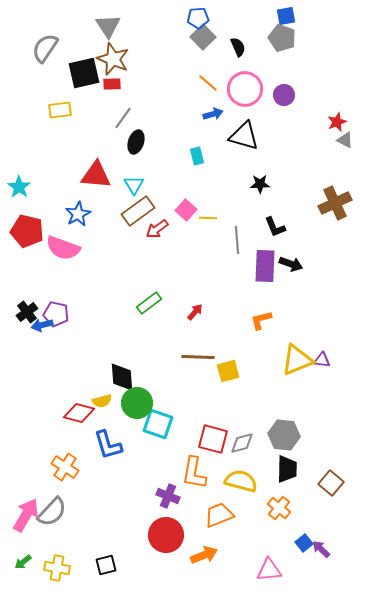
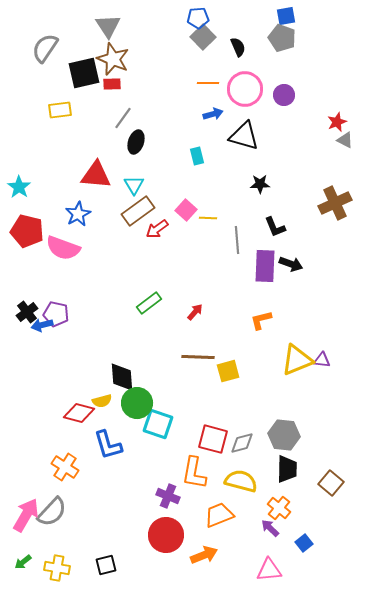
orange line at (208, 83): rotated 40 degrees counterclockwise
purple arrow at (321, 549): moved 51 px left, 21 px up
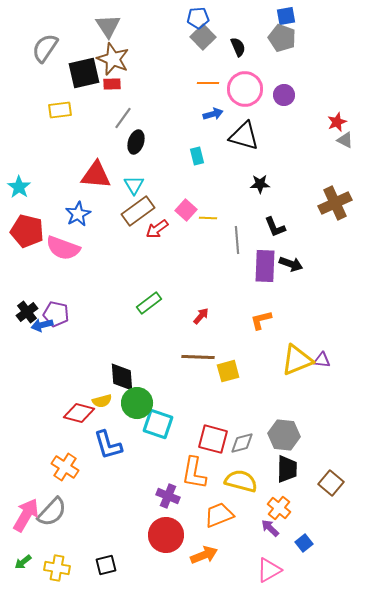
red arrow at (195, 312): moved 6 px right, 4 px down
pink triangle at (269, 570): rotated 24 degrees counterclockwise
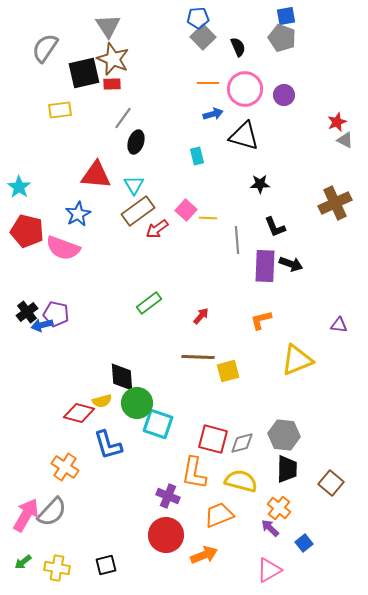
purple triangle at (322, 360): moved 17 px right, 35 px up
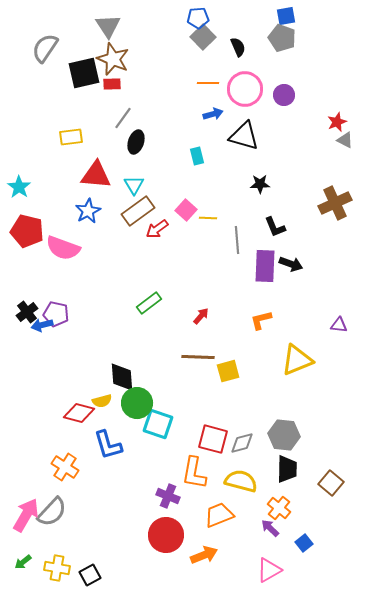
yellow rectangle at (60, 110): moved 11 px right, 27 px down
blue star at (78, 214): moved 10 px right, 3 px up
black square at (106, 565): moved 16 px left, 10 px down; rotated 15 degrees counterclockwise
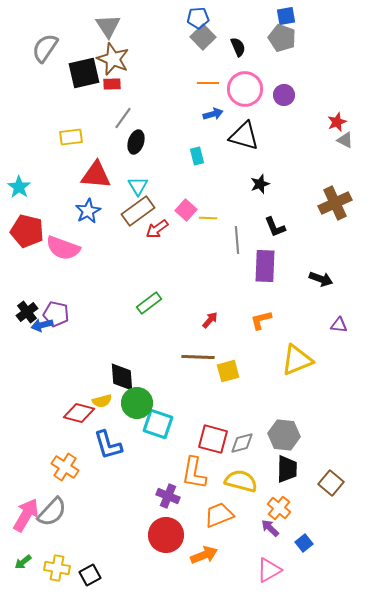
black star at (260, 184): rotated 18 degrees counterclockwise
cyan triangle at (134, 185): moved 4 px right, 1 px down
black arrow at (291, 264): moved 30 px right, 15 px down
red arrow at (201, 316): moved 9 px right, 4 px down
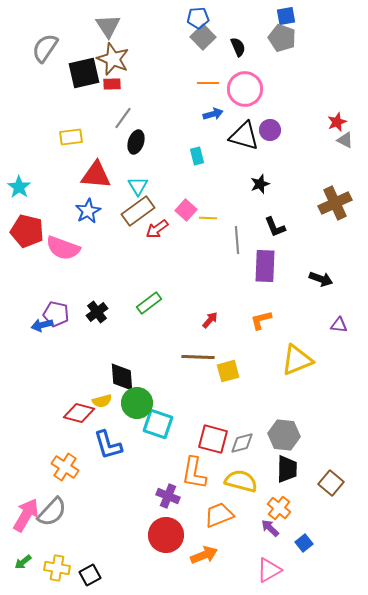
purple circle at (284, 95): moved 14 px left, 35 px down
black cross at (27, 312): moved 70 px right
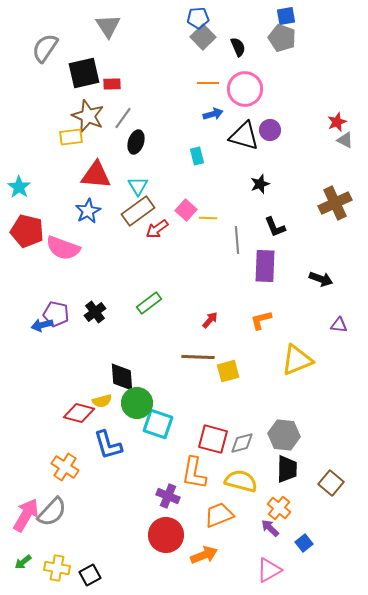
brown star at (113, 59): moved 25 px left, 57 px down
black cross at (97, 312): moved 2 px left
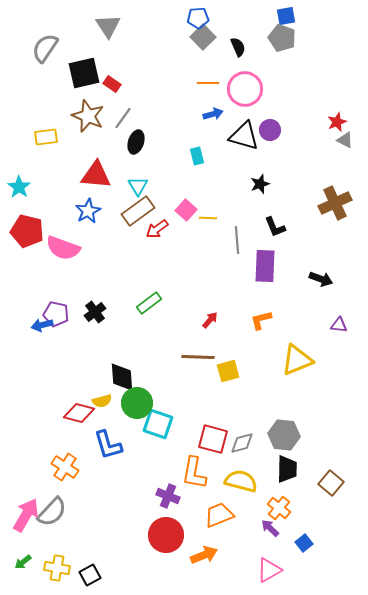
red rectangle at (112, 84): rotated 36 degrees clockwise
yellow rectangle at (71, 137): moved 25 px left
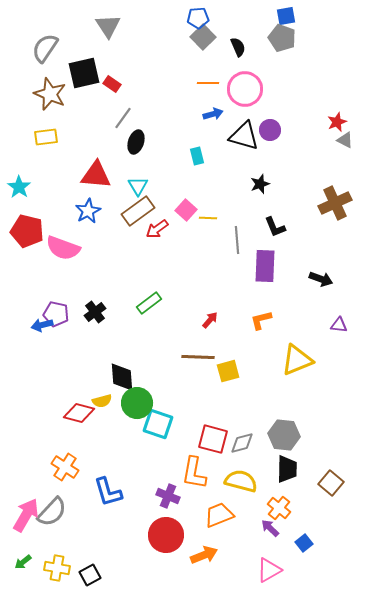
brown star at (88, 116): moved 38 px left, 22 px up
blue L-shape at (108, 445): moved 47 px down
